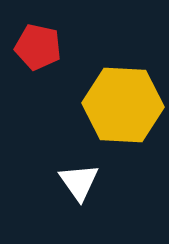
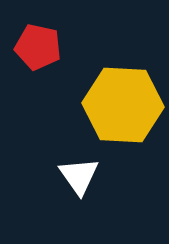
white triangle: moved 6 px up
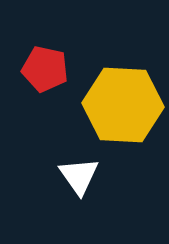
red pentagon: moved 7 px right, 22 px down
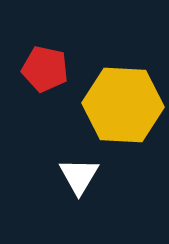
white triangle: rotated 6 degrees clockwise
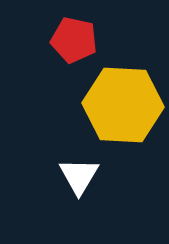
red pentagon: moved 29 px right, 29 px up
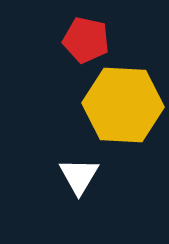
red pentagon: moved 12 px right
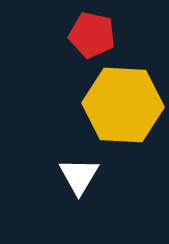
red pentagon: moved 6 px right, 5 px up
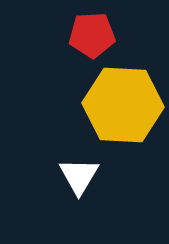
red pentagon: rotated 15 degrees counterclockwise
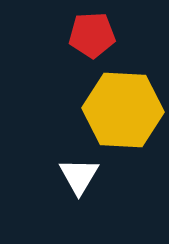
yellow hexagon: moved 5 px down
